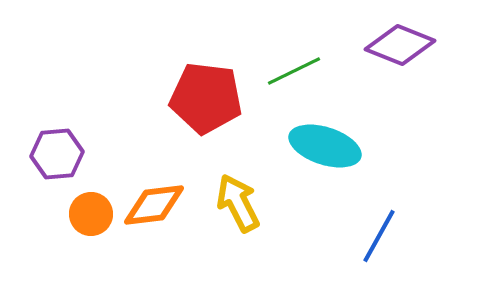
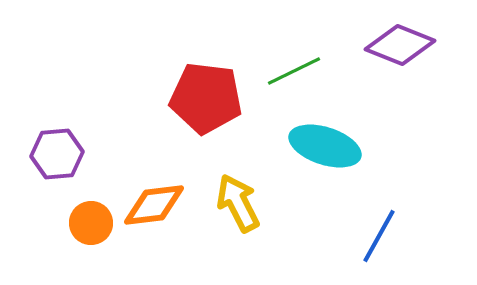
orange circle: moved 9 px down
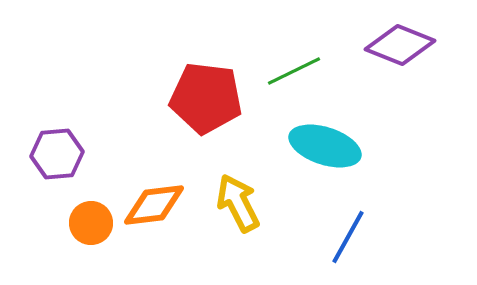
blue line: moved 31 px left, 1 px down
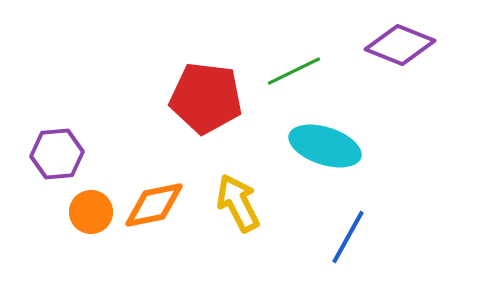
orange diamond: rotated 4 degrees counterclockwise
orange circle: moved 11 px up
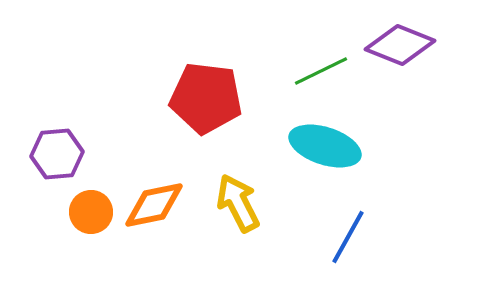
green line: moved 27 px right
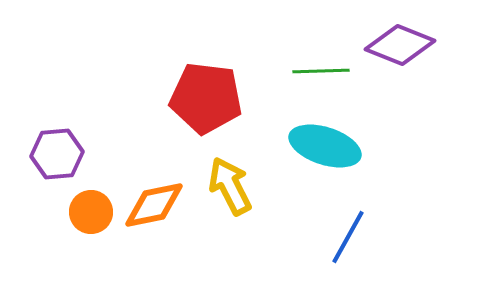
green line: rotated 24 degrees clockwise
yellow arrow: moved 8 px left, 17 px up
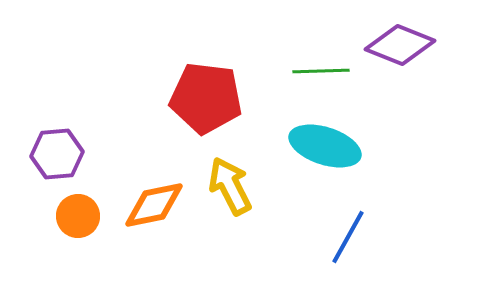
orange circle: moved 13 px left, 4 px down
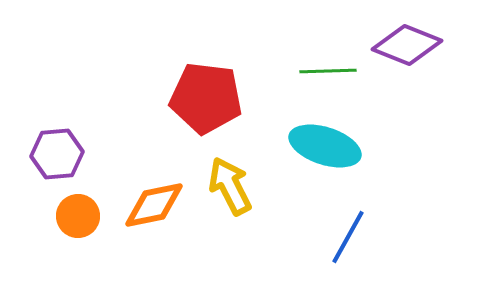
purple diamond: moved 7 px right
green line: moved 7 px right
